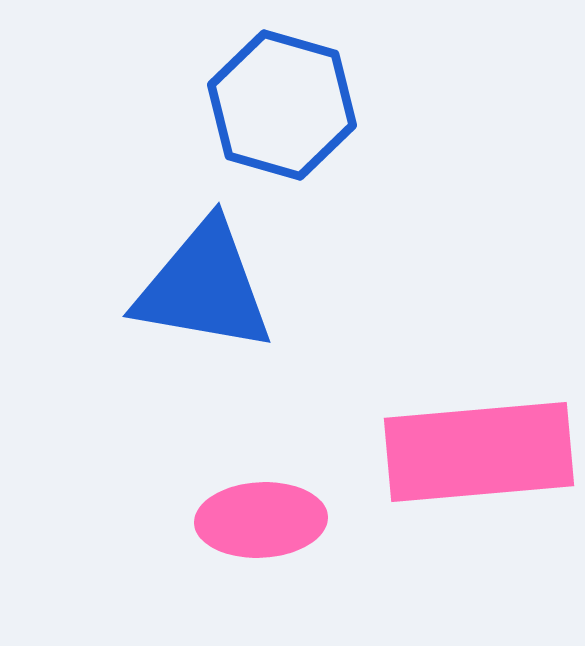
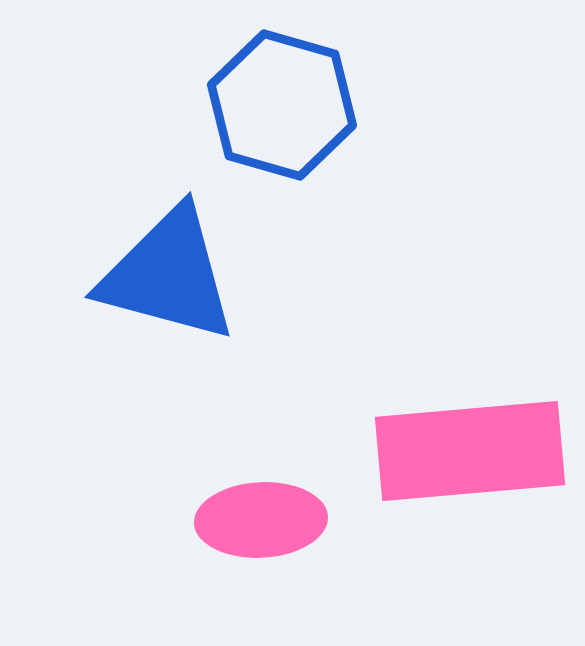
blue triangle: moved 36 px left, 12 px up; rotated 5 degrees clockwise
pink rectangle: moved 9 px left, 1 px up
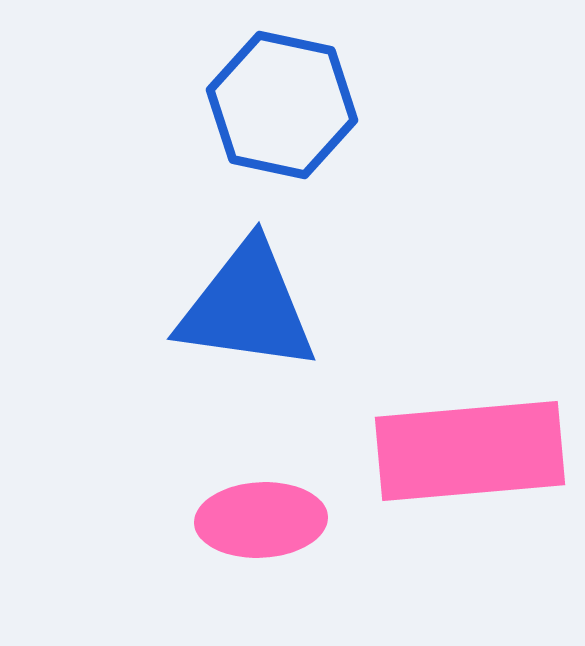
blue hexagon: rotated 4 degrees counterclockwise
blue triangle: moved 79 px right, 32 px down; rotated 7 degrees counterclockwise
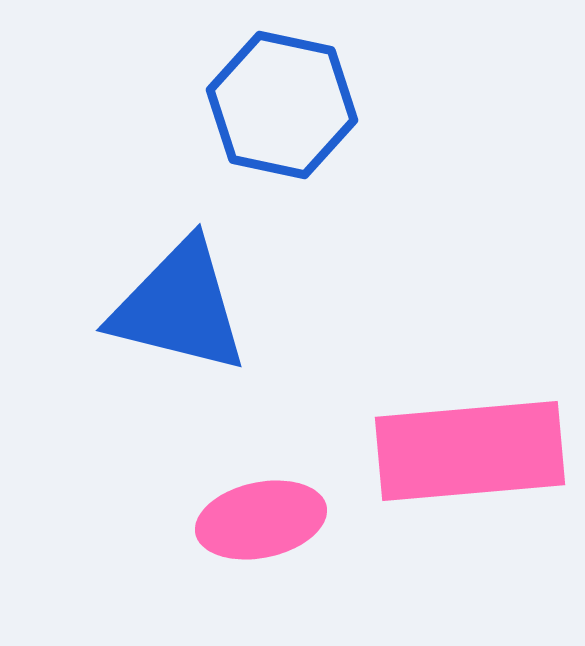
blue triangle: moved 68 px left; rotated 6 degrees clockwise
pink ellipse: rotated 9 degrees counterclockwise
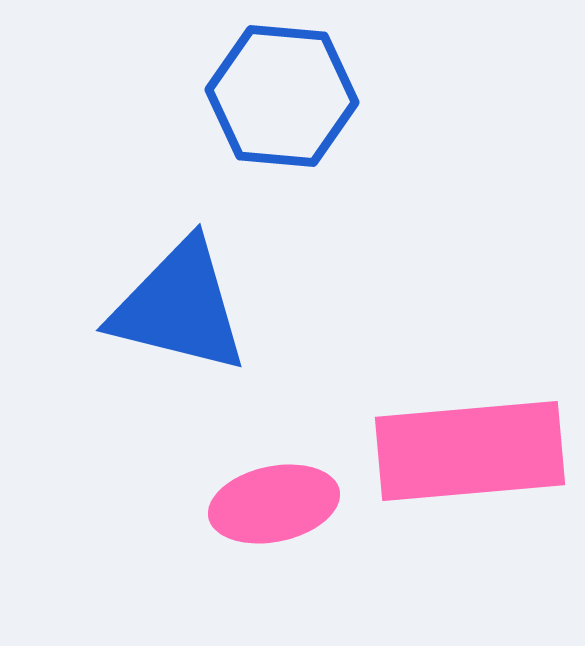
blue hexagon: moved 9 px up; rotated 7 degrees counterclockwise
pink ellipse: moved 13 px right, 16 px up
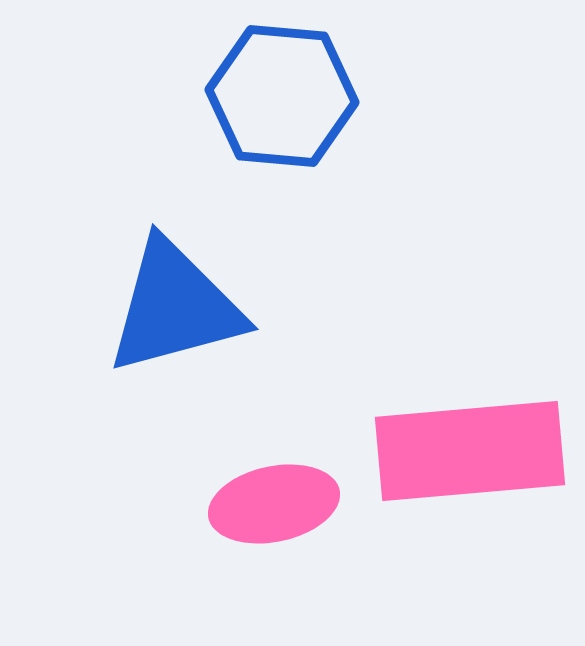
blue triangle: moved 4 px left; rotated 29 degrees counterclockwise
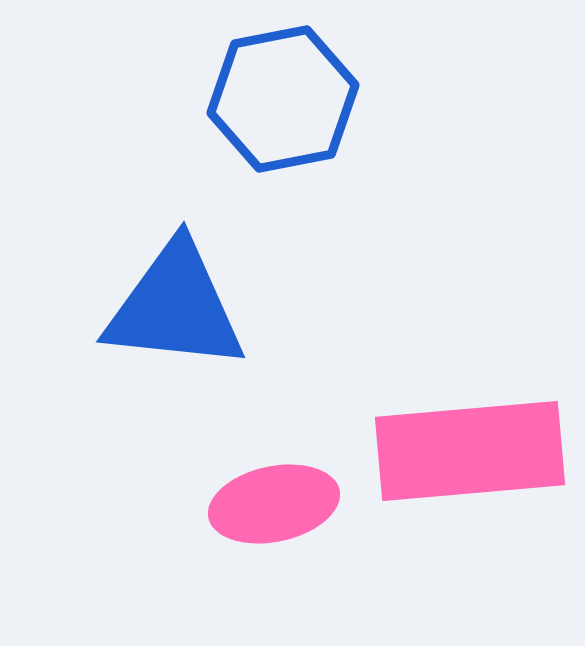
blue hexagon: moved 1 px right, 3 px down; rotated 16 degrees counterclockwise
blue triangle: rotated 21 degrees clockwise
